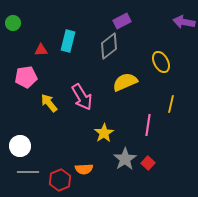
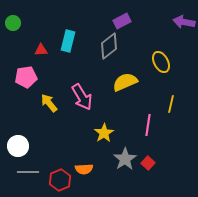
white circle: moved 2 px left
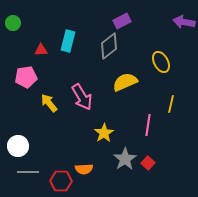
red hexagon: moved 1 px right, 1 px down; rotated 25 degrees clockwise
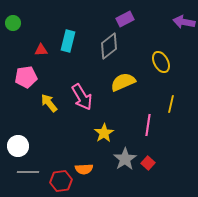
purple rectangle: moved 3 px right, 2 px up
yellow semicircle: moved 2 px left
red hexagon: rotated 10 degrees counterclockwise
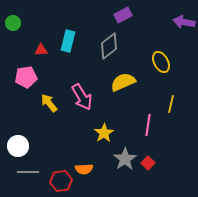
purple rectangle: moved 2 px left, 4 px up
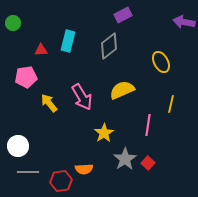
yellow semicircle: moved 1 px left, 8 px down
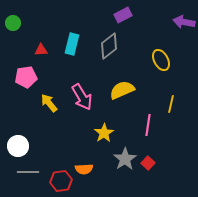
cyan rectangle: moved 4 px right, 3 px down
yellow ellipse: moved 2 px up
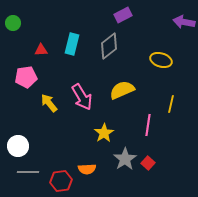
yellow ellipse: rotated 45 degrees counterclockwise
orange semicircle: moved 3 px right
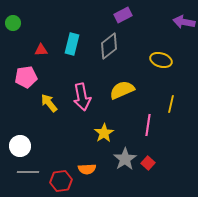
pink arrow: rotated 20 degrees clockwise
white circle: moved 2 px right
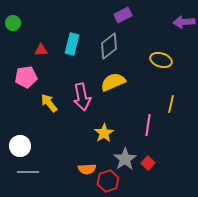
purple arrow: rotated 15 degrees counterclockwise
yellow semicircle: moved 9 px left, 8 px up
red hexagon: moved 47 px right; rotated 10 degrees counterclockwise
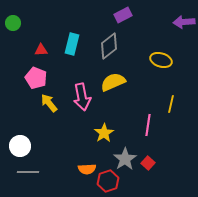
pink pentagon: moved 10 px right, 1 px down; rotated 30 degrees clockwise
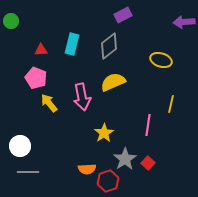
green circle: moved 2 px left, 2 px up
